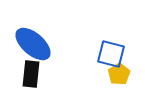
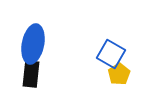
blue ellipse: rotated 60 degrees clockwise
blue square: rotated 16 degrees clockwise
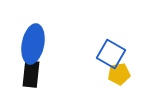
yellow pentagon: rotated 25 degrees clockwise
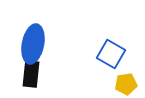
yellow pentagon: moved 7 px right, 10 px down
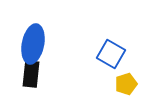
yellow pentagon: rotated 10 degrees counterclockwise
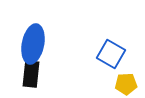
yellow pentagon: rotated 15 degrees clockwise
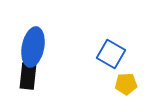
blue ellipse: moved 3 px down
black rectangle: moved 3 px left, 2 px down
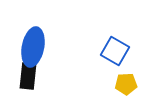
blue square: moved 4 px right, 3 px up
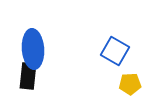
blue ellipse: moved 2 px down; rotated 15 degrees counterclockwise
yellow pentagon: moved 4 px right
